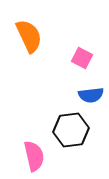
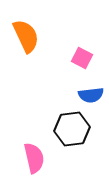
orange semicircle: moved 3 px left
black hexagon: moved 1 px right, 1 px up
pink semicircle: moved 2 px down
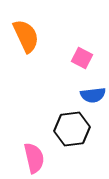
blue semicircle: moved 2 px right
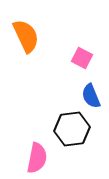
blue semicircle: moved 2 px left, 1 px down; rotated 75 degrees clockwise
pink semicircle: moved 3 px right; rotated 24 degrees clockwise
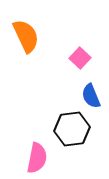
pink square: moved 2 px left; rotated 15 degrees clockwise
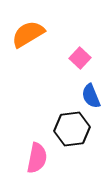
orange semicircle: moved 2 px right, 2 px up; rotated 96 degrees counterclockwise
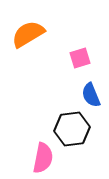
pink square: rotated 30 degrees clockwise
blue semicircle: moved 1 px up
pink semicircle: moved 6 px right
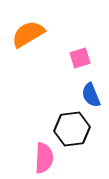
pink semicircle: moved 1 px right; rotated 8 degrees counterclockwise
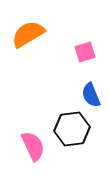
pink square: moved 5 px right, 6 px up
pink semicircle: moved 11 px left, 12 px up; rotated 28 degrees counterclockwise
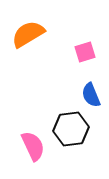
black hexagon: moved 1 px left
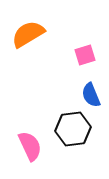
pink square: moved 3 px down
black hexagon: moved 2 px right
pink semicircle: moved 3 px left
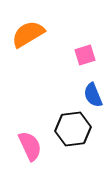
blue semicircle: moved 2 px right
